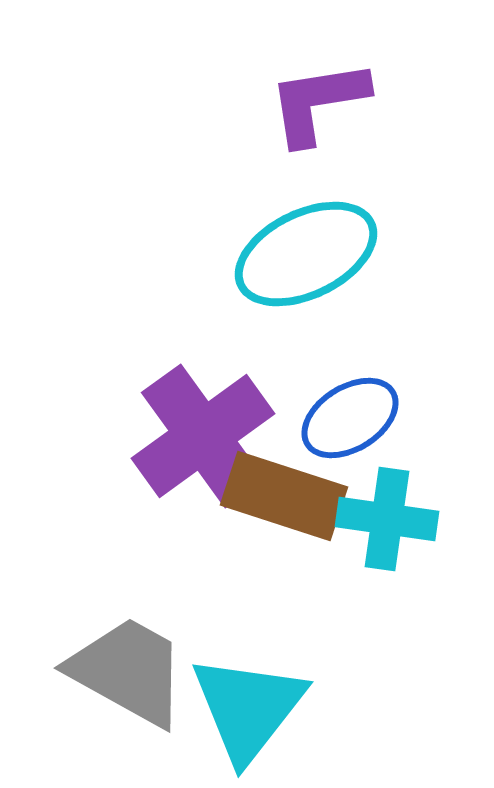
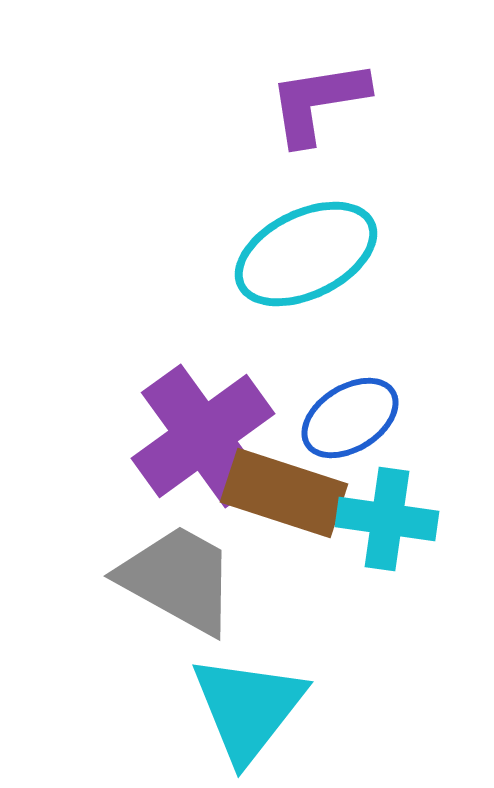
brown rectangle: moved 3 px up
gray trapezoid: moved 50 px right, 92 px up
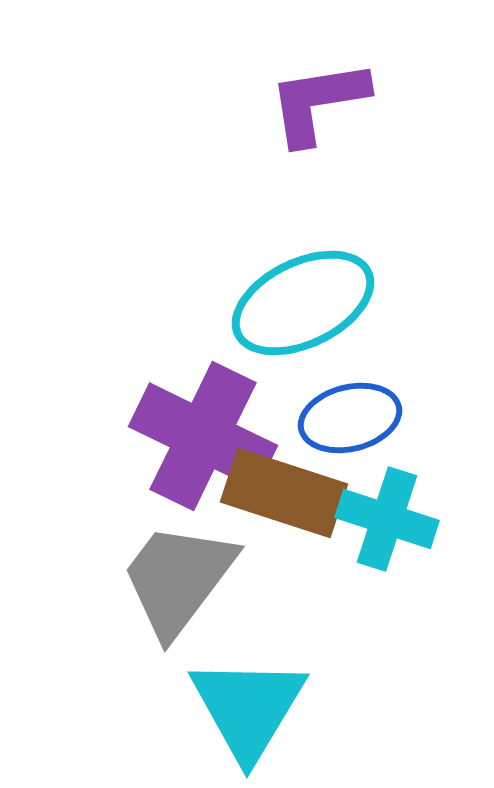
cyan ellipse: moved 3 px left, 49 px down
blue ellipse: rotated 18 degrees clockwise
purple cross: rotated 28 degrees counterclockwise
cyan cross: rotated 10 degrees clockwise
gray trapezoid: rotated 82 degrees counterclockwise
cyan triangle: rotated 7 degrees counterclockwise
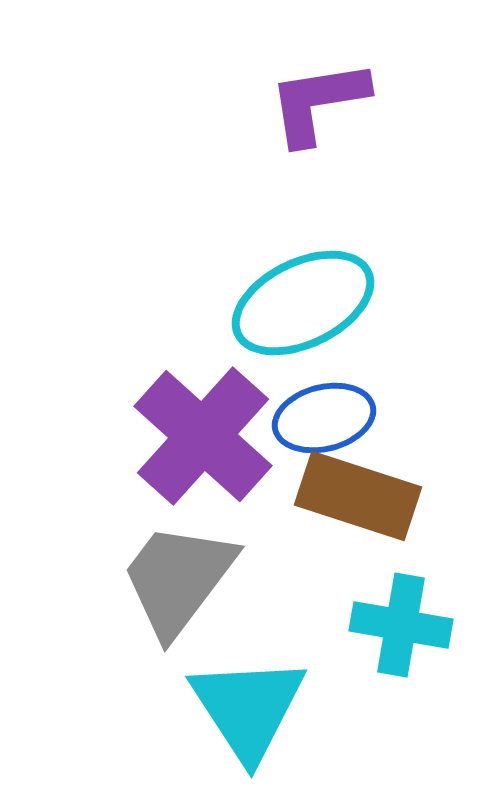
blue ellipse: moved 26 px left
purple cross: rotated 16 degrees clockwise
brown rectangle: moved 74 px right, 3 px down
cyan cross: moved 14 px right, 106 px down; rotated 8 degrees counterclockwise
cyan triangle: rotated 4 degrees counterclockwise
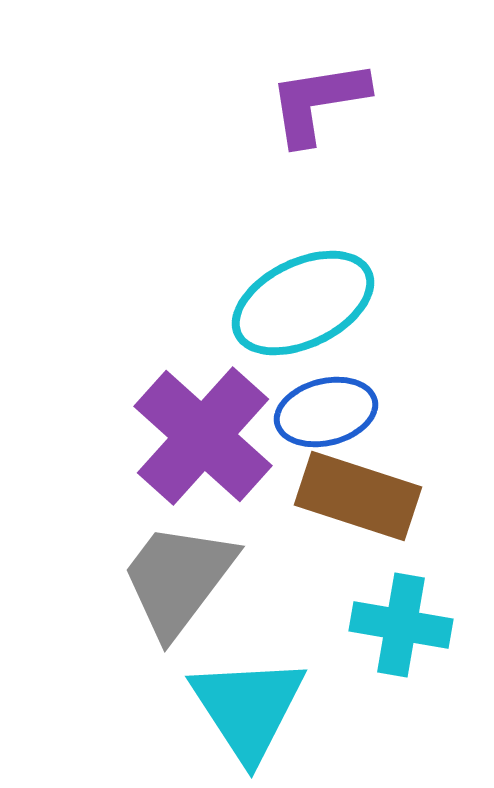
blue ellipse: moved 2 px right, 6 px up
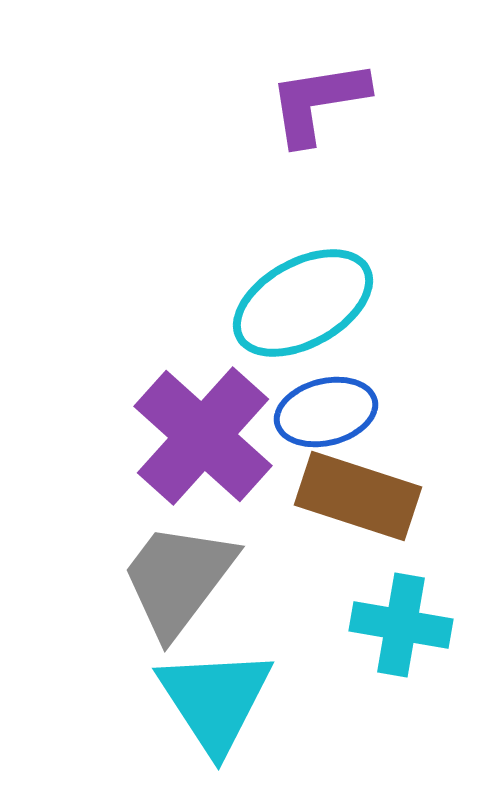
cyan ellipse: rotated 3 degrees counterclockwise
cyan triangle: moved 33 px left, 8 px up
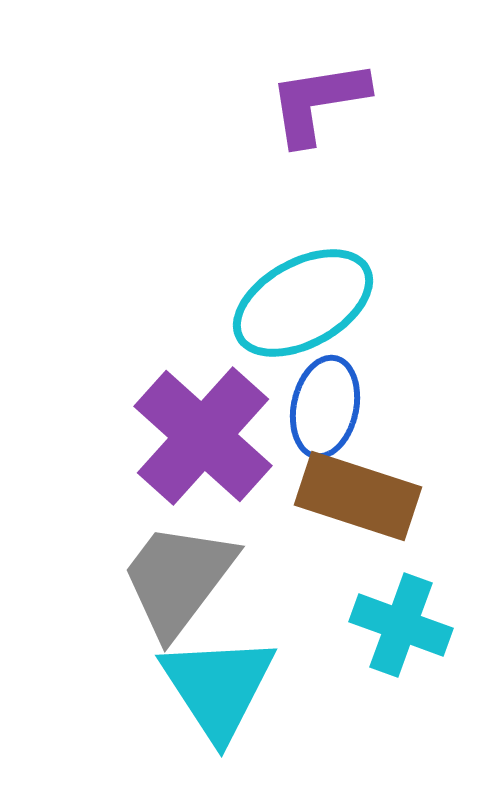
blue ellipse: moved 1 px left, 5 px up; rotated 64 degrees counterclockwise
cyan cross: rotated 10 degrees clockwise
cyan triangle: moved 3 px right, 13 px up
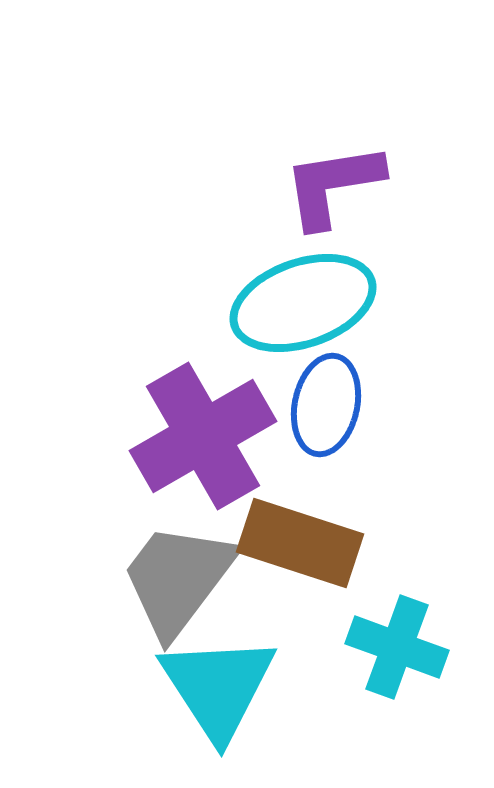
purple L-shape: moved 15 px right, 83 px down
cyan ellipse: rotated 10 degrees clockwise
blue ellipse: moved 1 px right, 2 px up
purple cross: rotated 18 degrees clockwise
brown rectangle: moved 58 px left, 47 px down
cyan cross: moved 4 px left, 22 px down
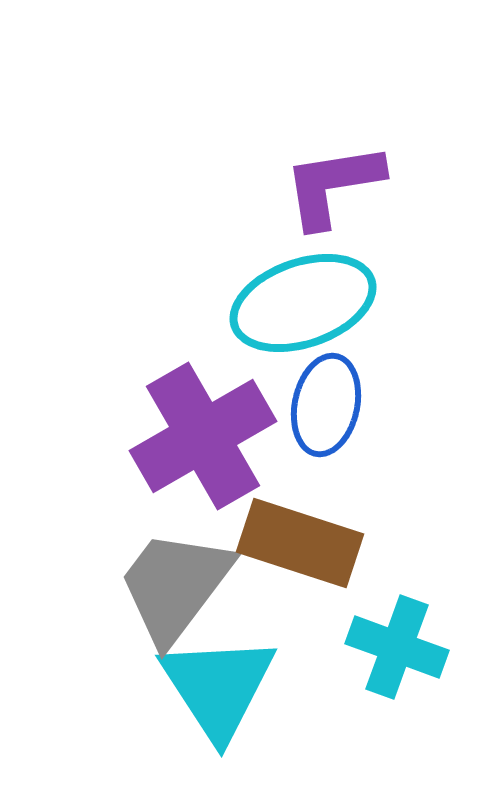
gray trapezoid: moved 3 px left, 7 px down
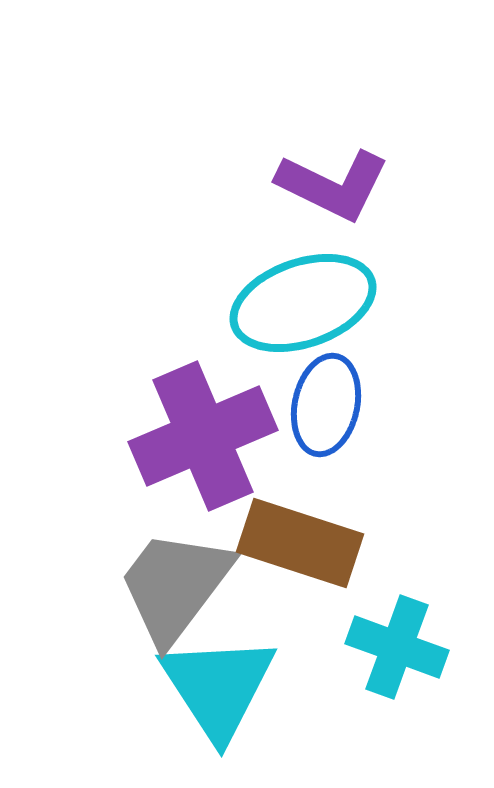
purple L-shape: rotated 145 degrees counterclockwise
purple cross: rotated 7 degrees clockwise
